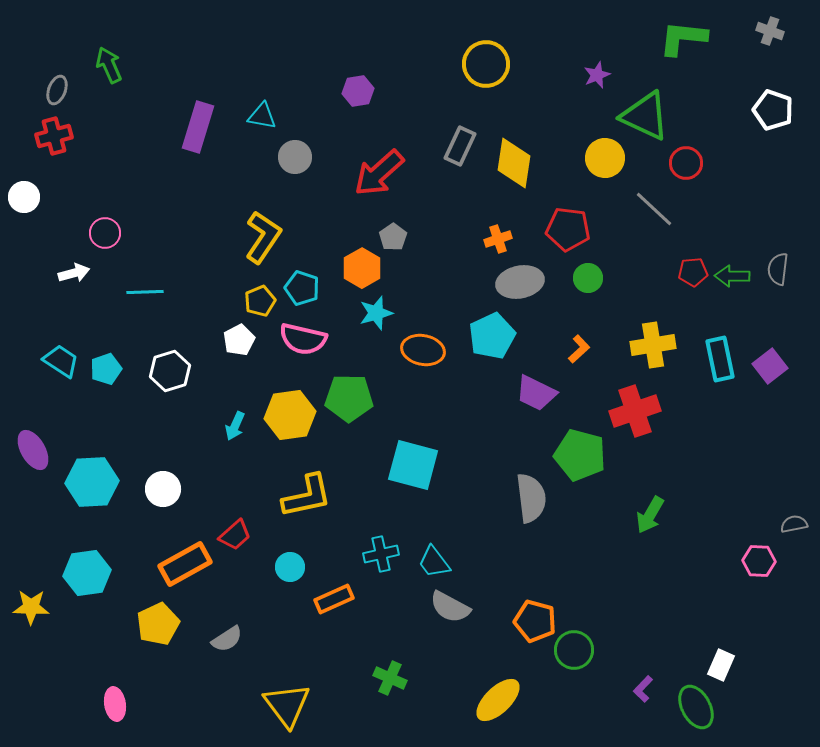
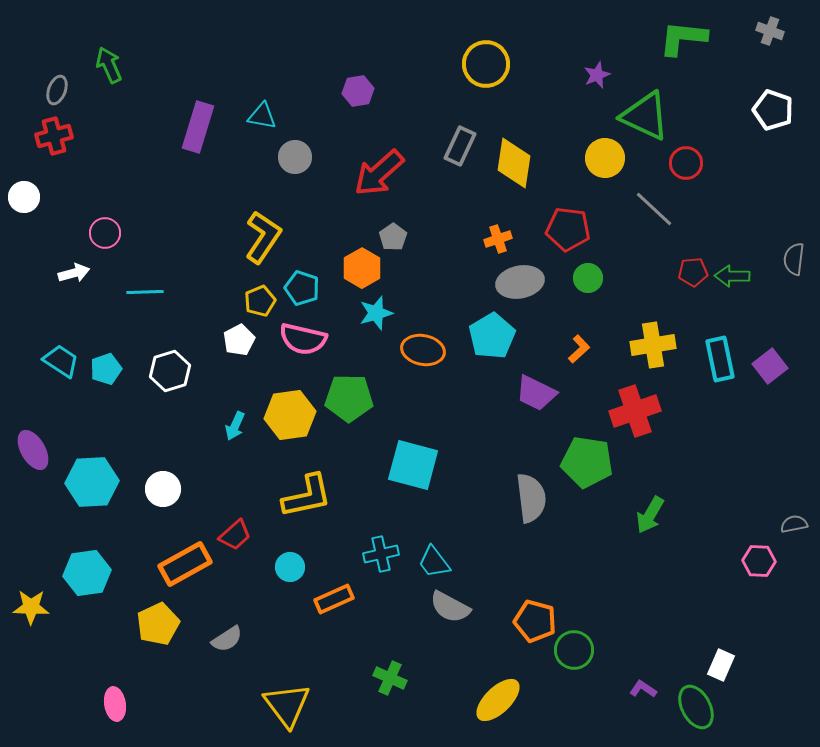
gray semicircle at (778, 269): moved 16 px right, 10 px up
cyan pentagon at (492, 336): rotated 6 degrees counterclockwise
green pentagon at (580, 455): moved 7 px right, 7 px down; rotated 6 degrees counterclockwise
purple L-shape at (643, 689): rotated 80 degrees clockwise
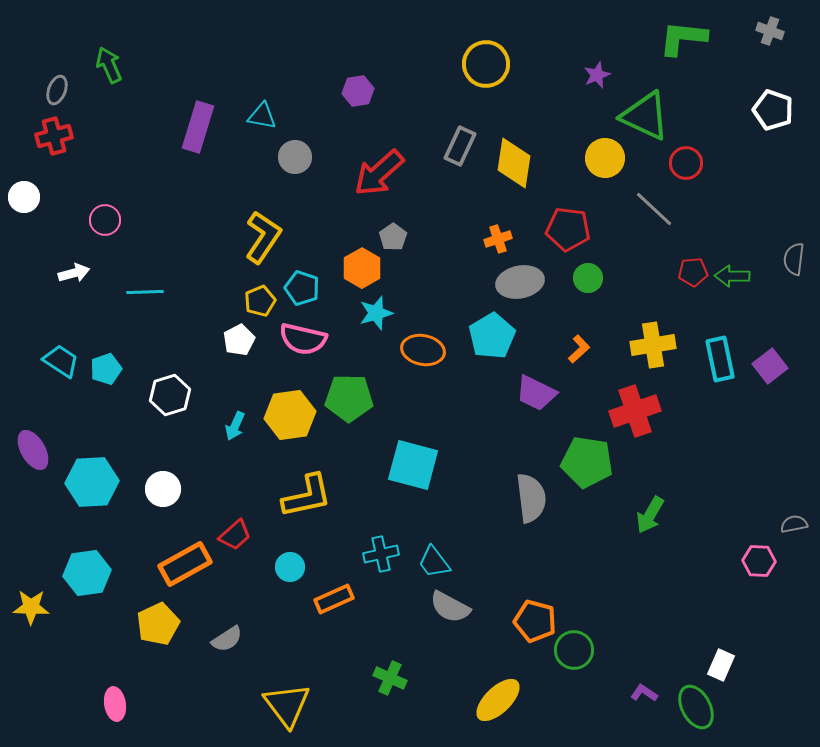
pink circle at (105, 233): moved 13 px up
white hexagon at (170, 371): moved 24 px down
purple L-shape at (643, 689): moved 1 px right, 4 px down
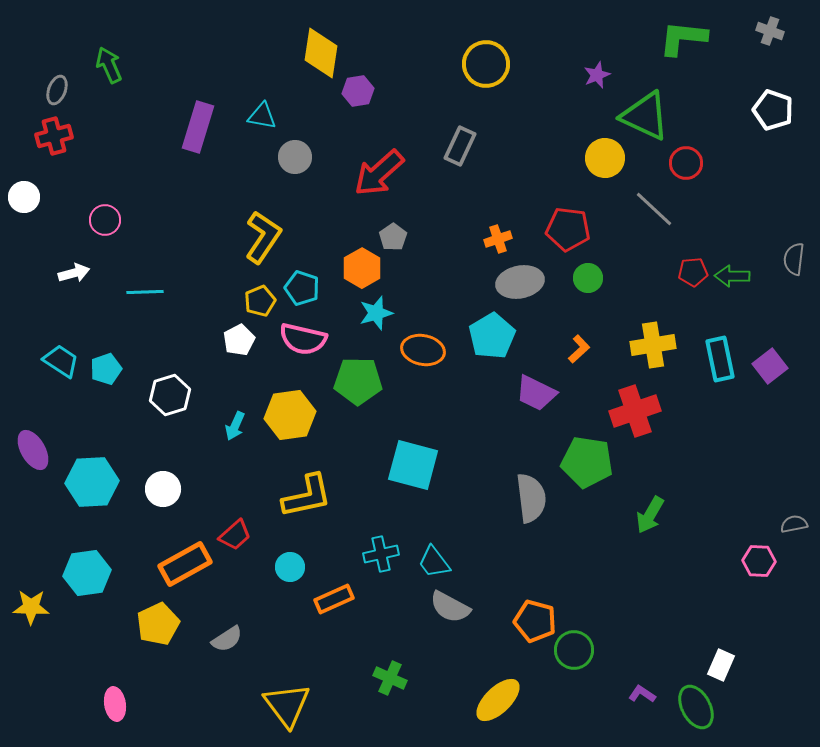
yellow diamond at (514, 163): moved 193 px left, 110 px up
green pentagon at (349, 398): moved 9 px right, 17 px up
purple L-shape at (644, 693): moved 2 px left, 1 px down
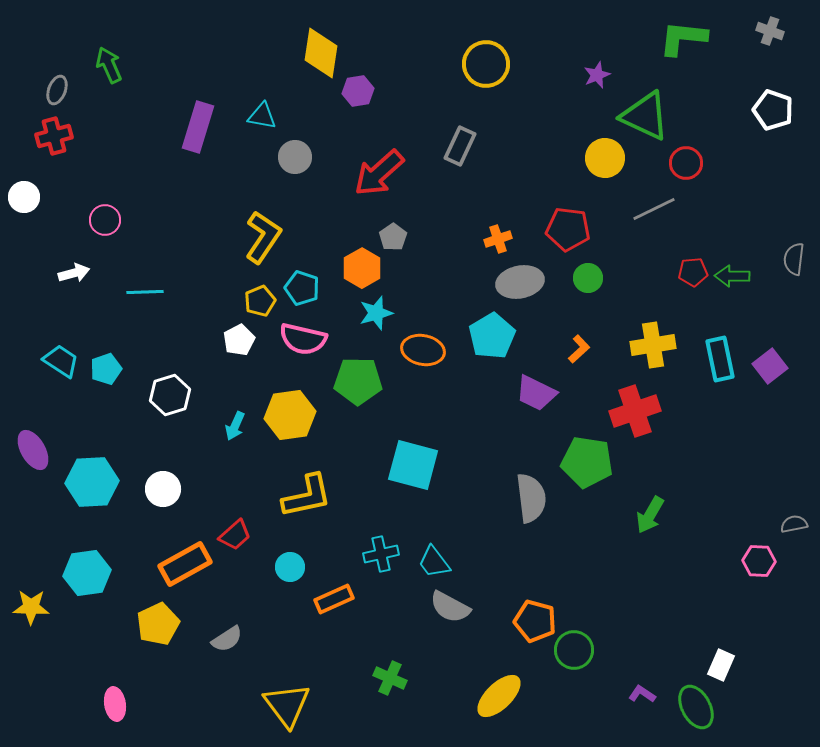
gray line at (654, 209): rotated 69 degrees counterclockwise
yellow ellipse at (498, 700): moved 1 px right, 4 px up
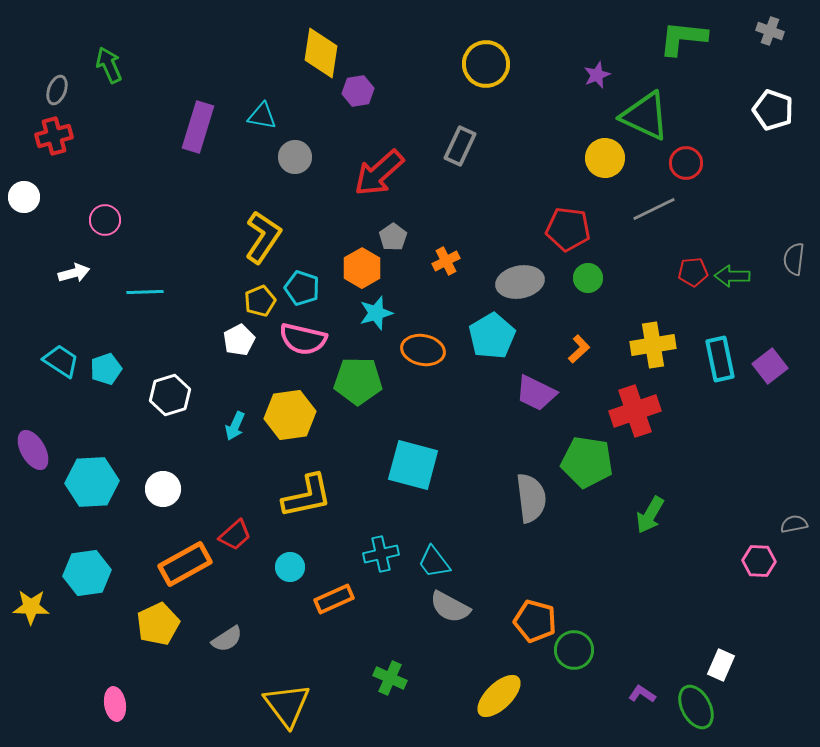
orange cross at (498, 239): moved 52 px left, 22 px down; rotated 8 degrees counterclockwise
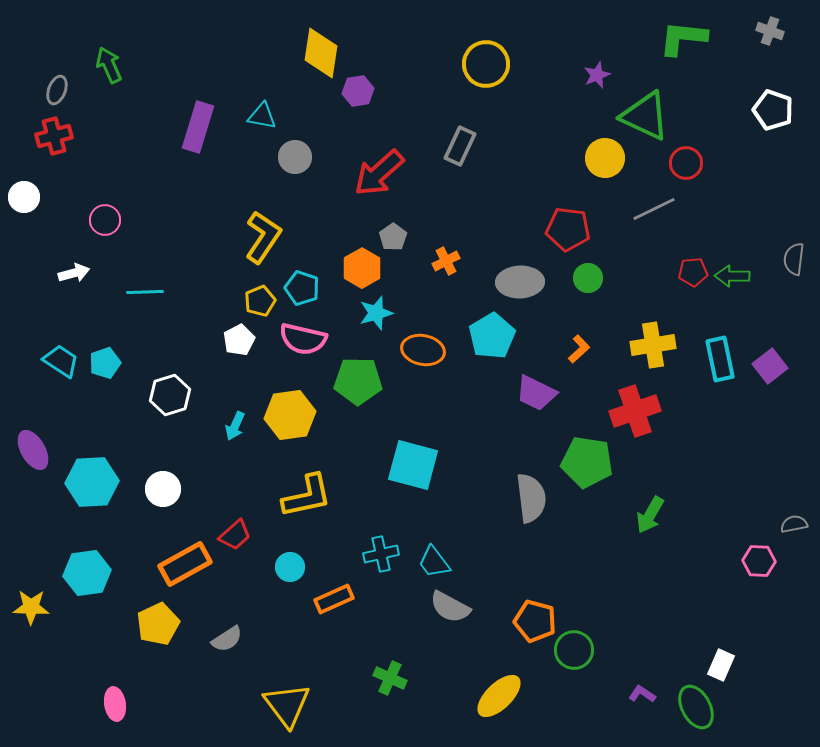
gray ellipse at (520, 282): rotated 9 degrees clockwise
cyan pentagon at (106, 369): moved 1 px left, 6 px up
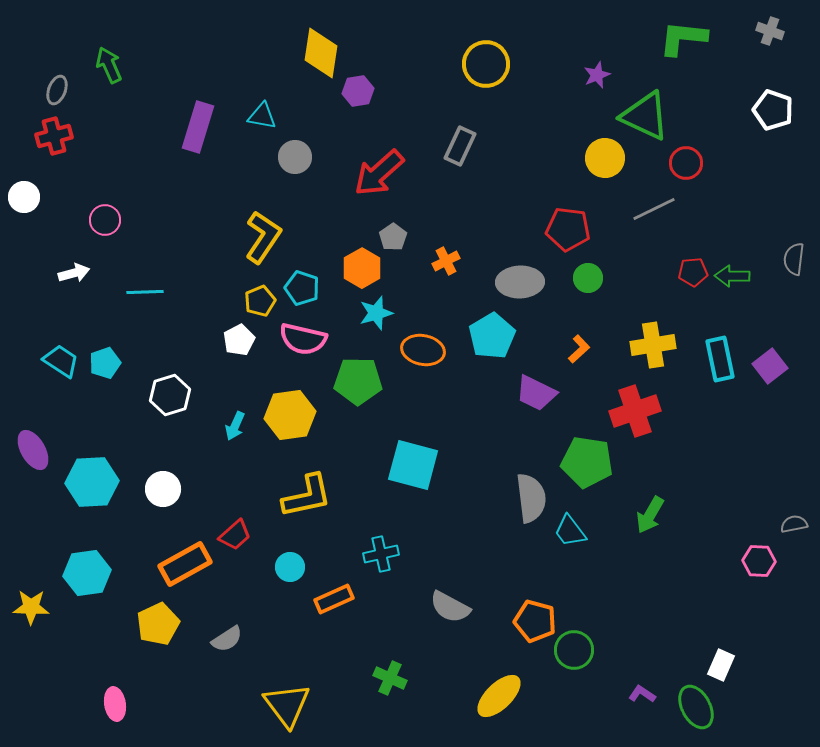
cyan trapezoid at (434, 562): moved 136 px right, 31 px up
